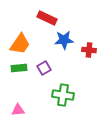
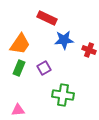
red cross: rotated 16 degrees clockwise
green rectangle: rotated 63 degrees counterclockwise
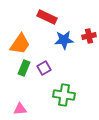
red rectangle: moved 1 px up
red cross: moved 14 px up; rotated 32 degrees counterclockwise
green rectangle: moved 5 px right
green cross: moved 1 px right
pink triangle: moved 2 px right, 1 px up
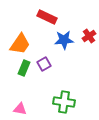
red cross: rotated 24 degrees counterclockwise
purple square: moved 4 px up
green cross: moved 7 px down
pink triangle: rotated 16 degrees clockwise
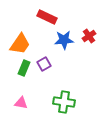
pink triangle: moved 1 px right, 6 px up
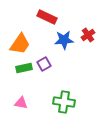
red cross: moved 1 px left, 1 px up
green rectangle: rotated 56 degrees clockwise
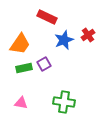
blue star: rotated 18 degrees counterclockwise
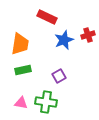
red cross: rotated 16 degrees clockwise
orange trapezoid: rotated 25 degrees counterclockwise
purple square: moved 15 px right, 12 px down
green rectangle: moved 1 px left, 2 px down
green cross: moved 18 px left
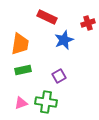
red cross: moved 12 px up
pink triangle: rotated 32 degrees counterclockwise
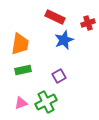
red rectangle: moved 8 px right
green cross: rotated 35 degrees counterclockwise
